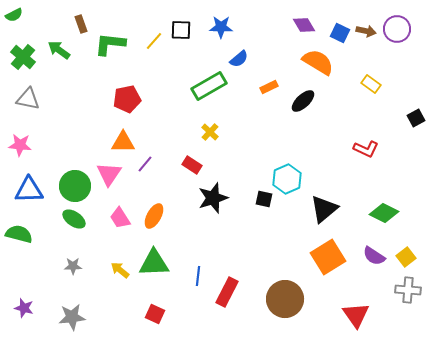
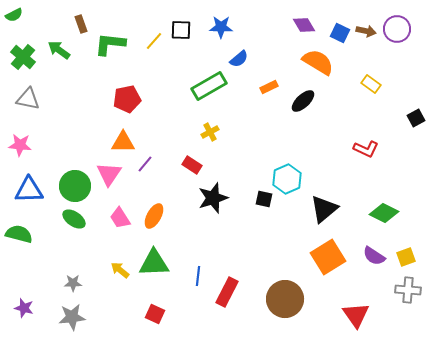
yellow cross at (210, 132): rotated 18 degrees clockwise
yellow square at (406, 257): rotated 18 degrees clockwise
gray star at (73, 266): moved 17 px down
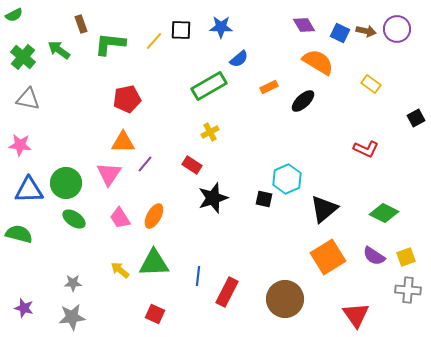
green circle at (75, 186): moved 9 px left, 3 px up
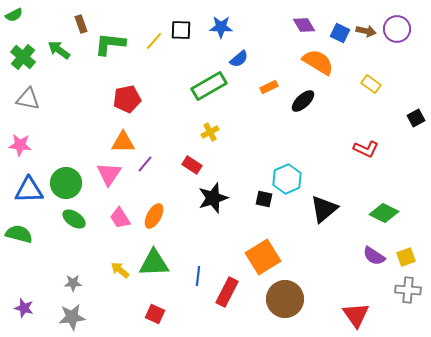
orange square at (328, 257): moved 65 px left
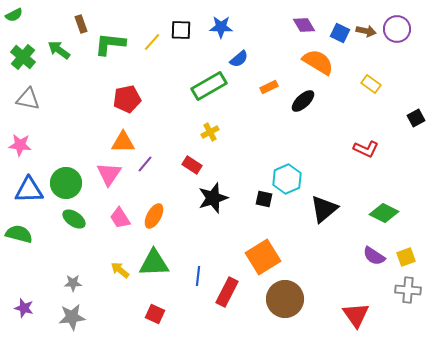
yellow line at (154, 41): moved 2 px left, 1 px down
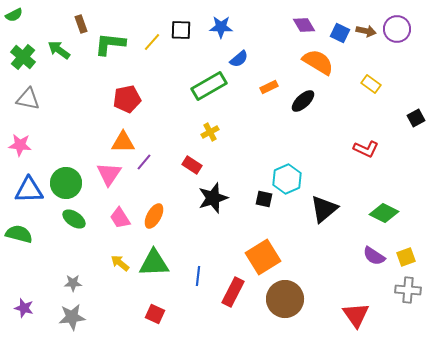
purple line at (145, 164): moved 1 px left, 2 px up
yellow arrow at (120, 270): moved 7 px up
red rectangle at (227, 292): moved 6 px right
